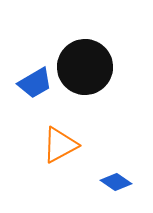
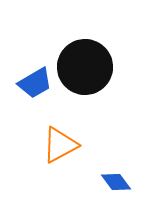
blue diamond: rotated 20 degrees clockwise
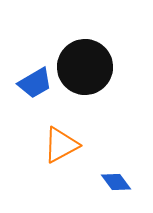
orange triangle: moved 1 px right
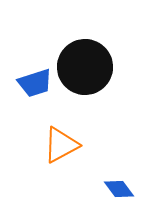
blue trapezoid: rotated 12 degrees clockwise
blue diamond: moved 3 px right, 7 px down
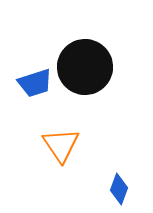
orange triangle: rotated 36 degrees counterclockwise
blue diamond: rotated 56 degrees clockwise
